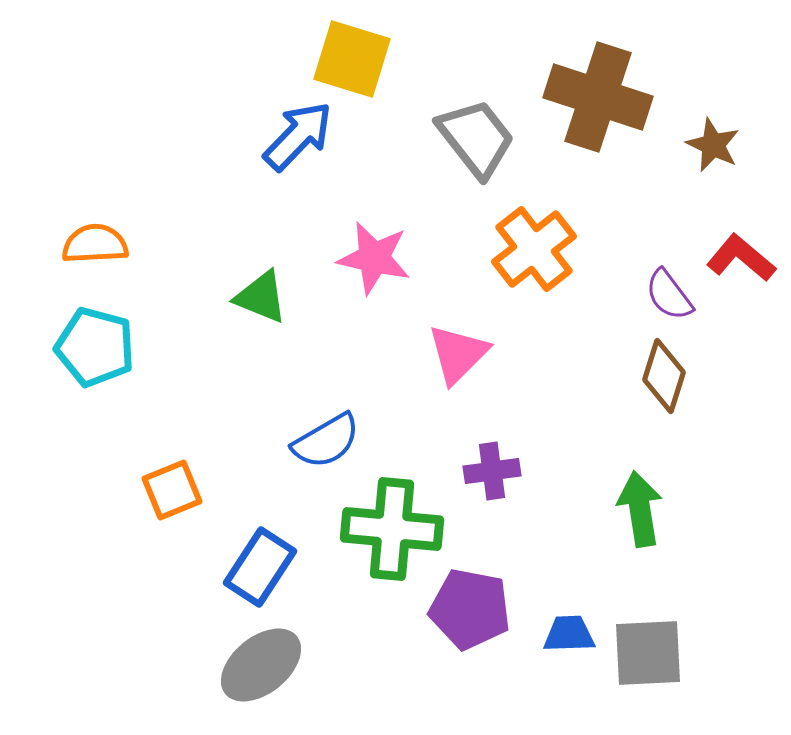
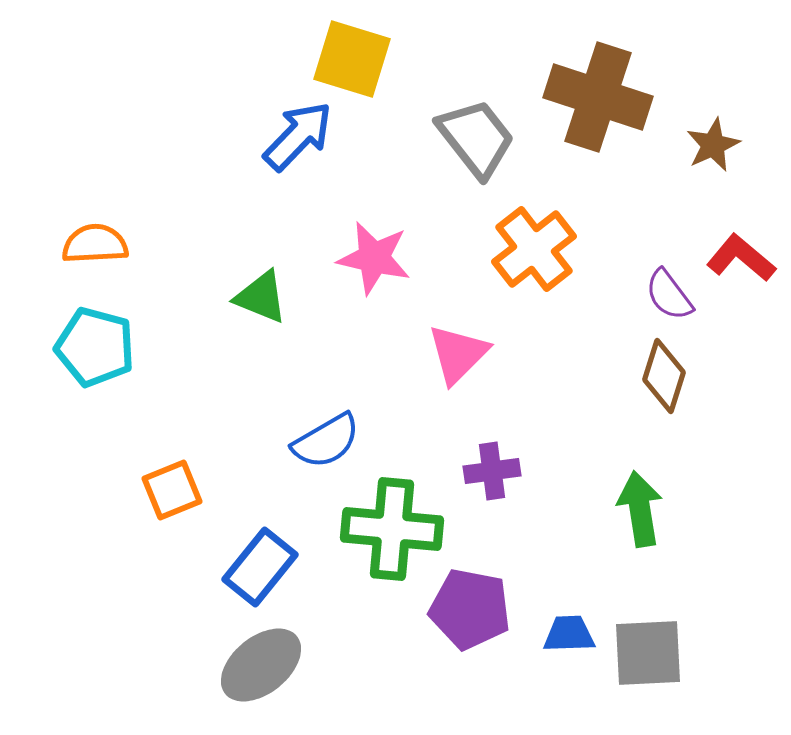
brown star: rotated 22 degrees clockwise
blue rectangle: rotated 6 degrees clockwise
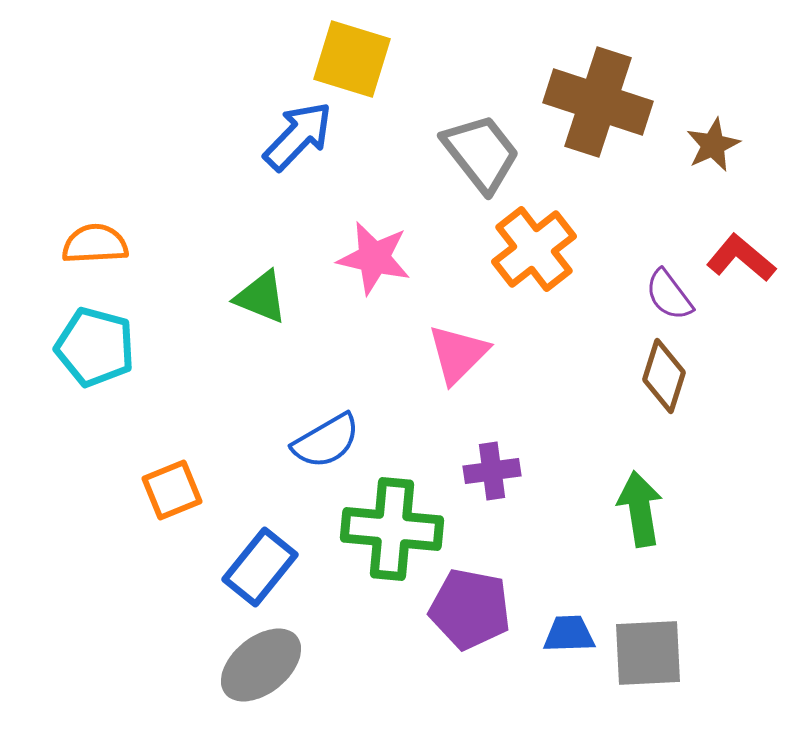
brown cross: moved 5 px down
gray trapezoid: moved 5 px right, 15 px down
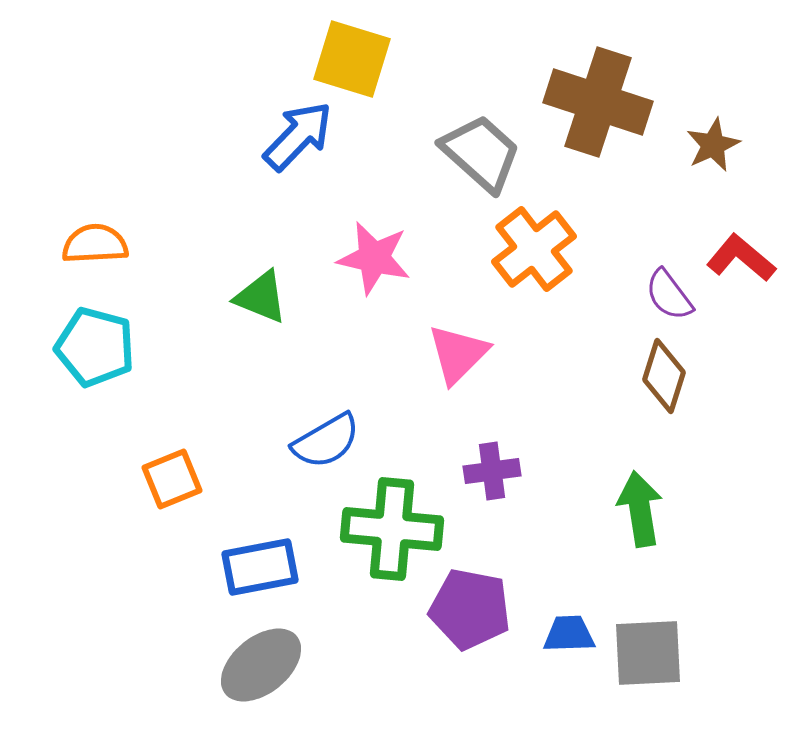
gray trapezoid: rotated 10 degrees counterclockwise
orange square: moved 11 px up
blue rectangle: rotated 40 degrees clockwise
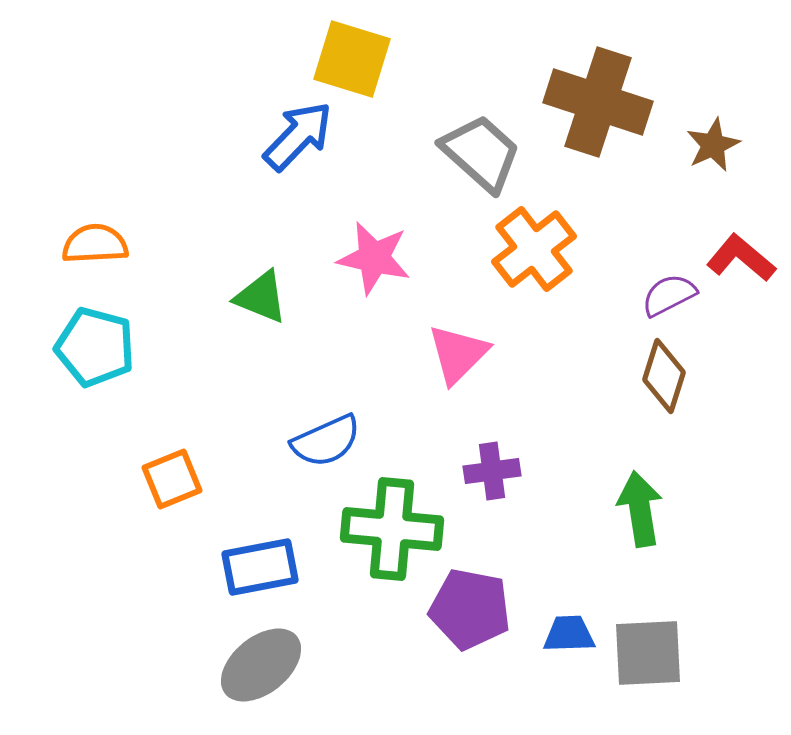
purple semicircle: rotated 100 degrees clockwise
blue semicircle: rotated 6 degrees clockwise
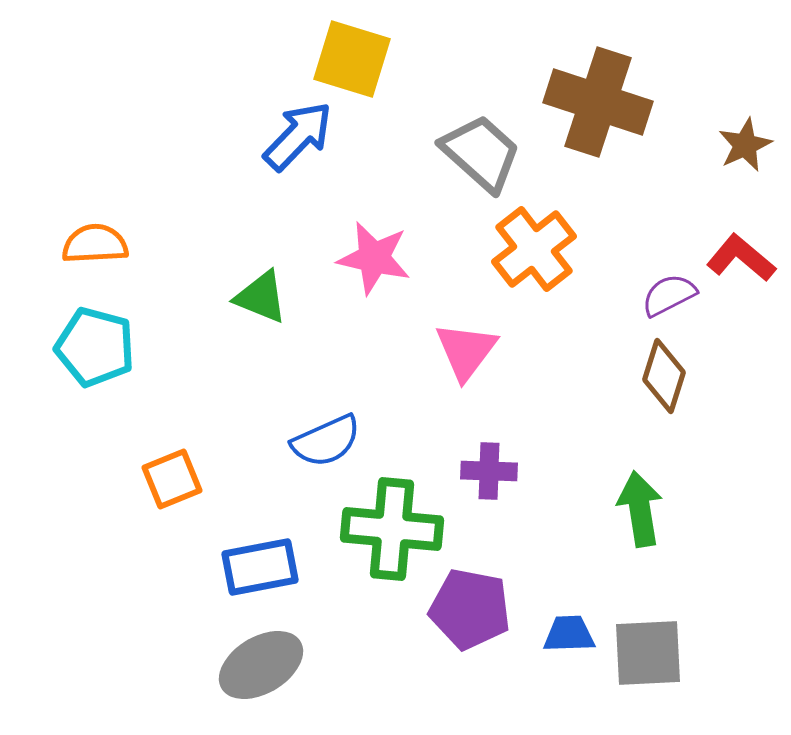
brown star: moved 32 px right
pink triangle: moved 8 px right, 3 px up; rotated 8 degrees counterclockwise
purple cross: moved 3 px left; rotated 10 degrees clockwise
gray ellipse: rotated 8 degrees clockwise
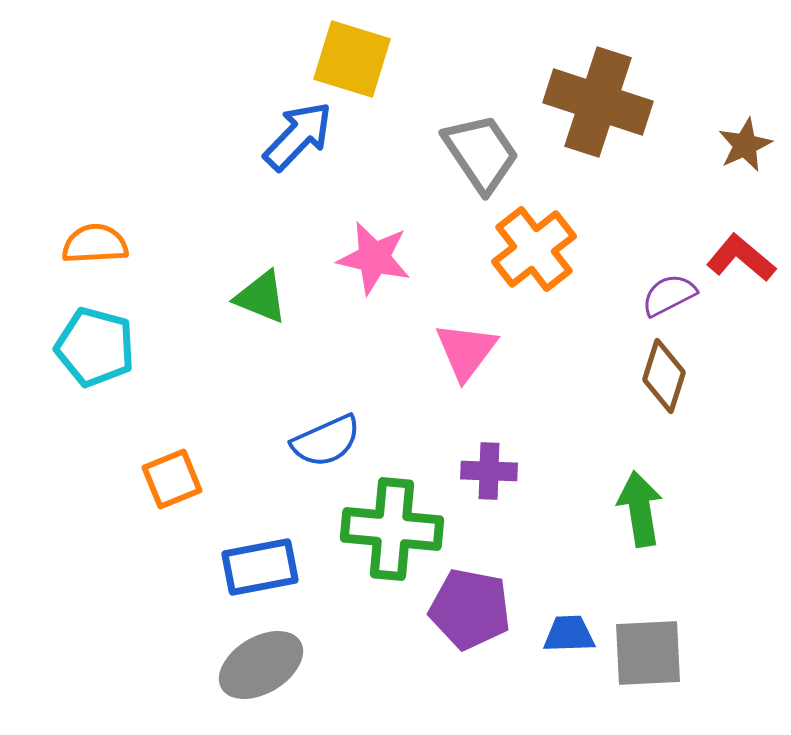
gray trapezoid: rotated 14 degrees clockwise
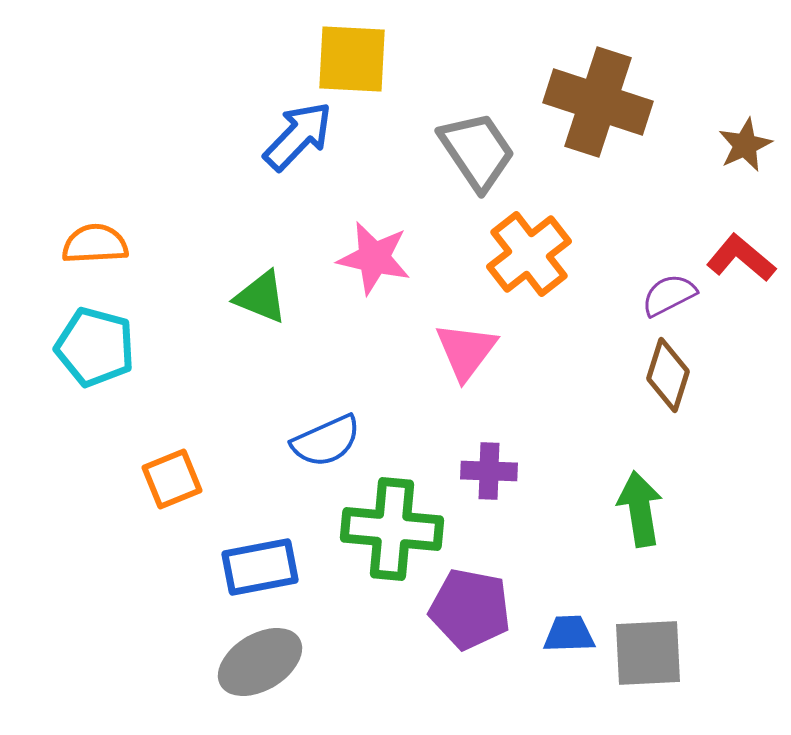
yellow square: rotated 14 degrees counterclockwise
gray trapezoid: moved 4 px left, 2 px up
orange cross: moved 5 px left, 5 px down
brown diamond: moved 4 px right, 1 px up
gray ellipse: moved 1 px left, 3 px up
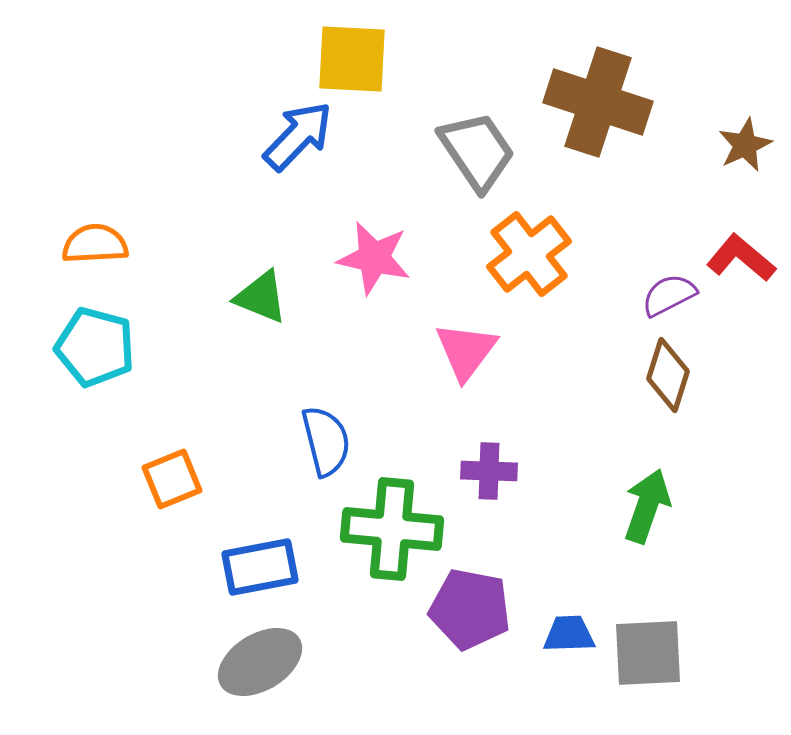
blue semicircle: rotated 80 degrees counterclockwise
green arrow: moved 7 px right, 3 px up; rotated 28 degrees clockwise
